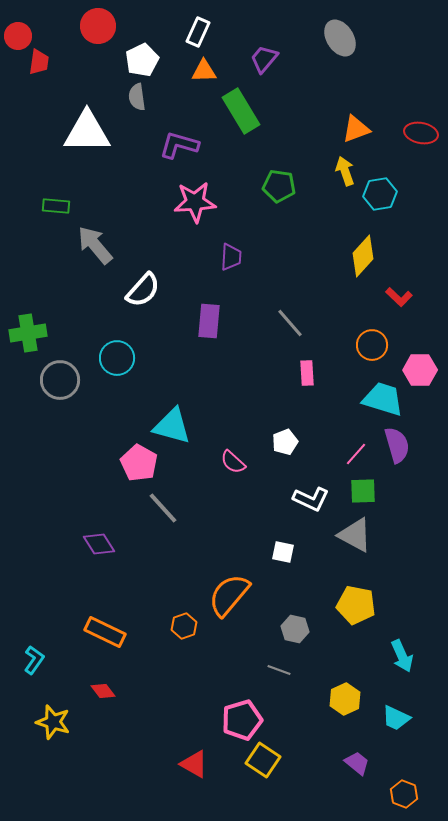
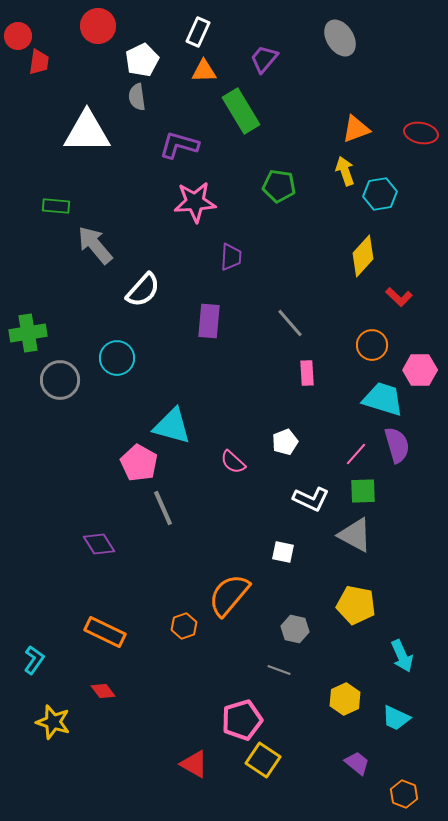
gray line at (163, 508): rotated 18 degrees clockwise
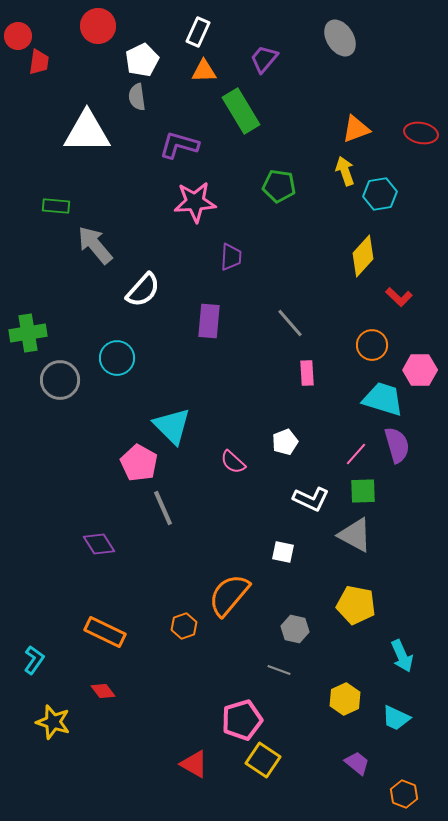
cyan triangle at (172, 426): rotated 30 degrees clockwise
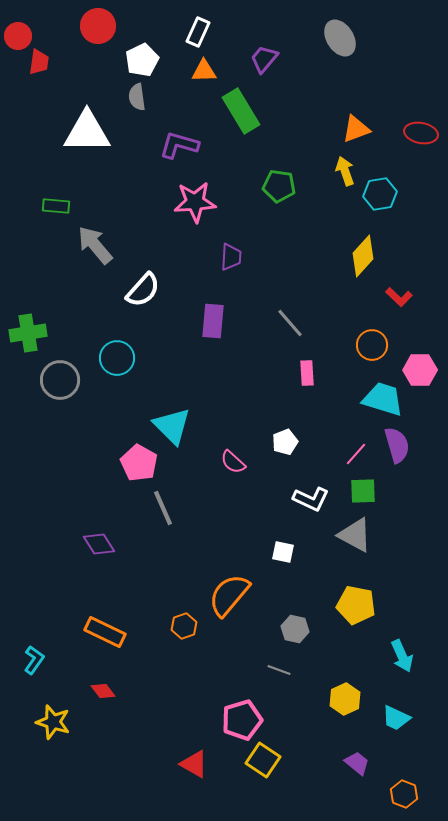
purple rectangle at (209, 321): moved 4 px right
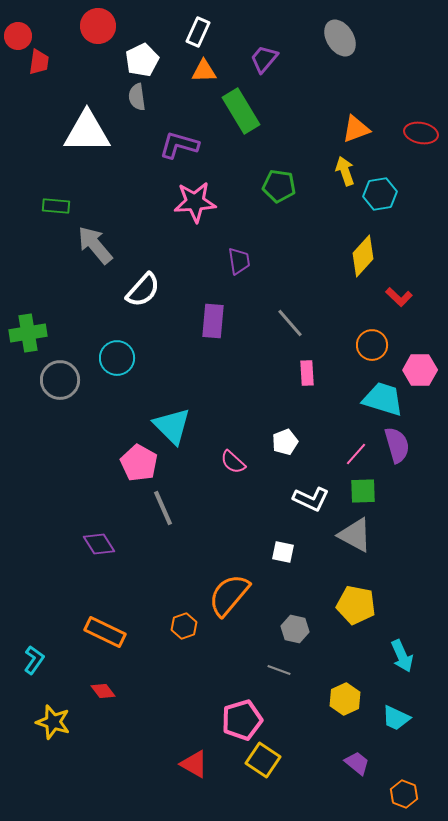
purple trapezoid at (231, 257): moved 8 px right, 4 px down; rotated 12 degrees counterclockwise
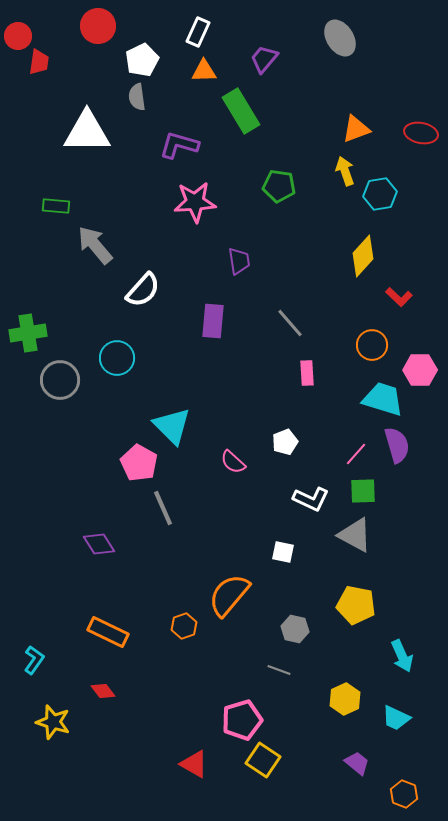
orange rectangle at (105, 632): moved 3 px right
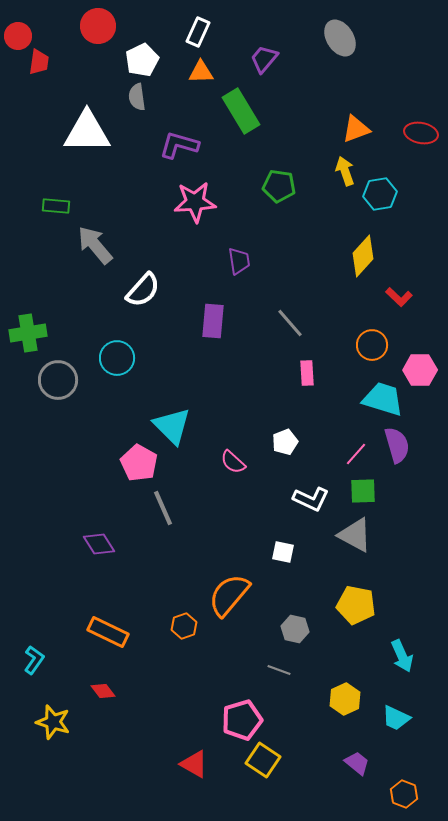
orange triangle at (204, 71): moved 3 px left, 1 px down
gray circle at (60, 380): moved 2 px left
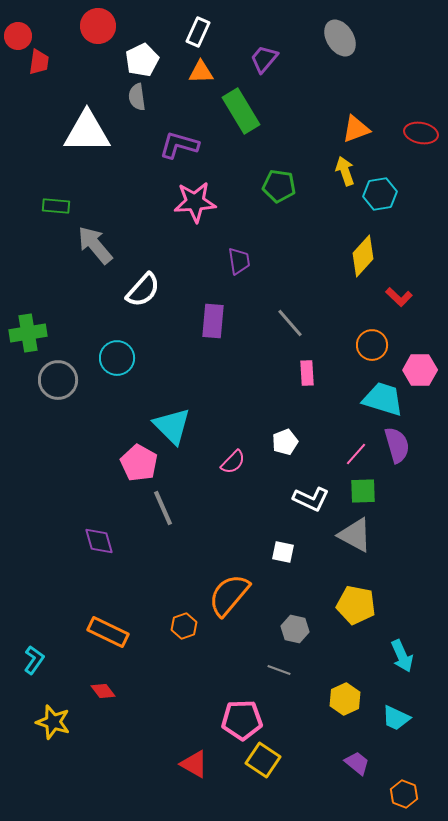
pink semicircle at (233, 462): rotated 88 degrees counterclockwise
purple diamond at (99, 544): moved 3 px up; rotated 16 degrees clockwise
pink pentagon at (242, 720): rotated 15 degrees clockwise
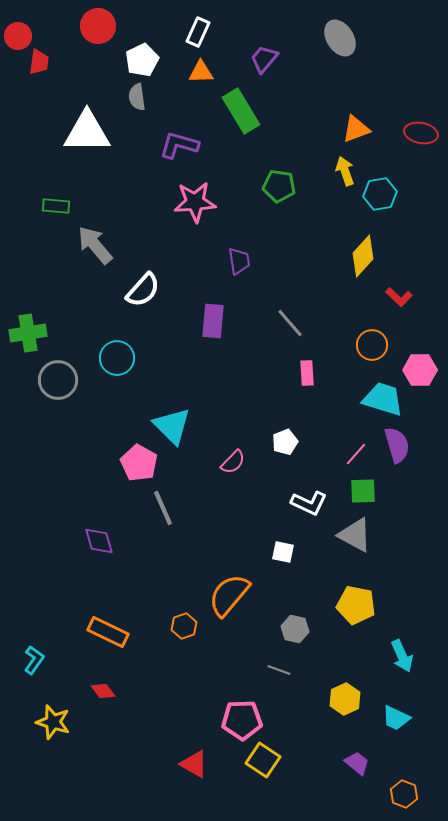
white L-shape at (311, 499): moved 2 px left, 4 px down
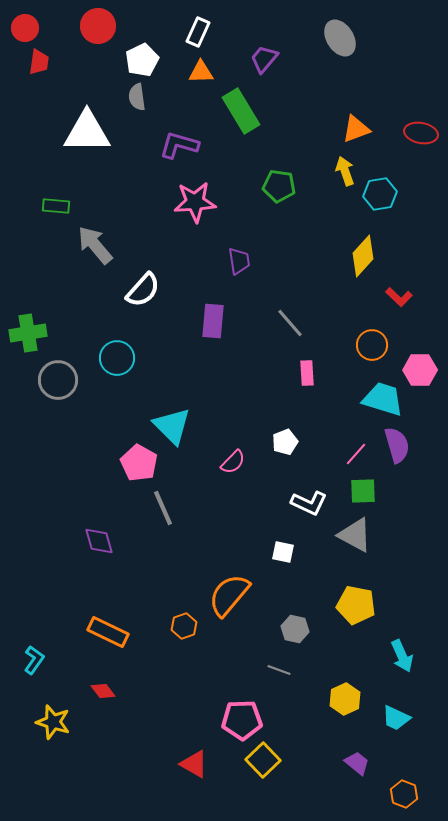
red circle at (18, 36): moved 7 px right, 8 px up
yellow square at (263, 760): rotated 12 degrees clockwise
